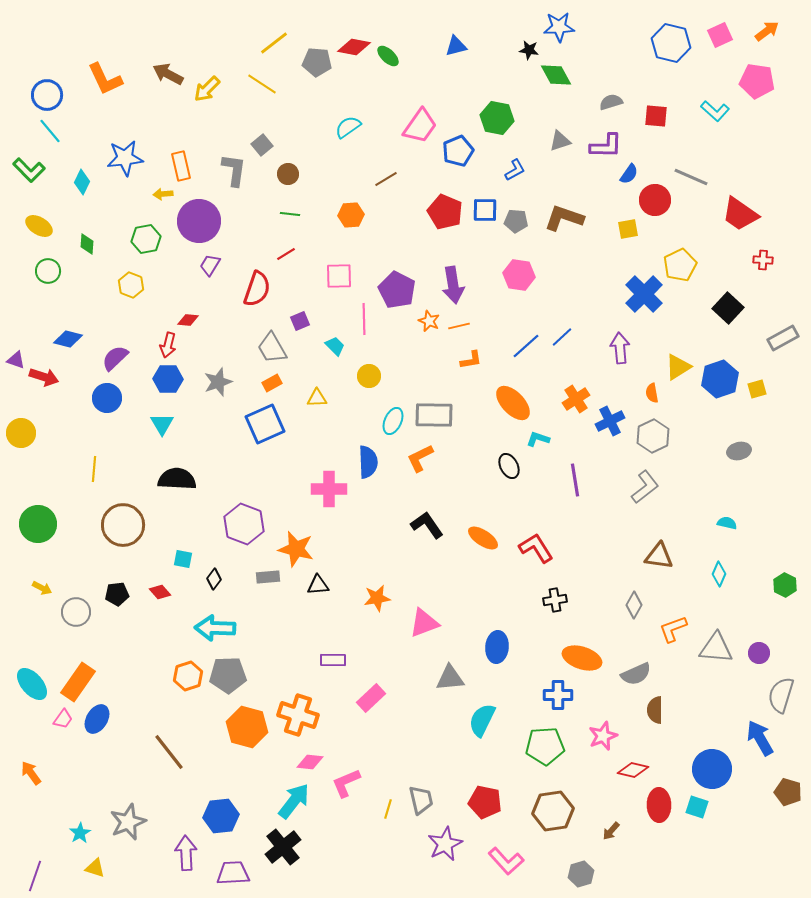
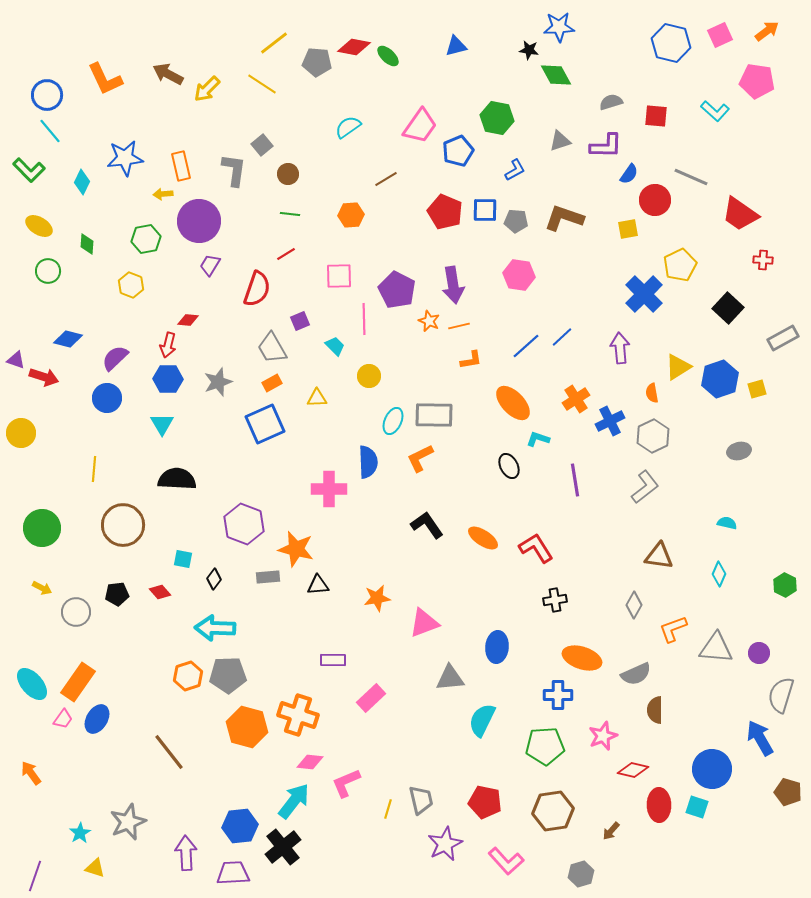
green circle at (38, 524): moved 4 px right, 4 px down
blue hexagon at (221, 816): moved 19 px right, 10 px down
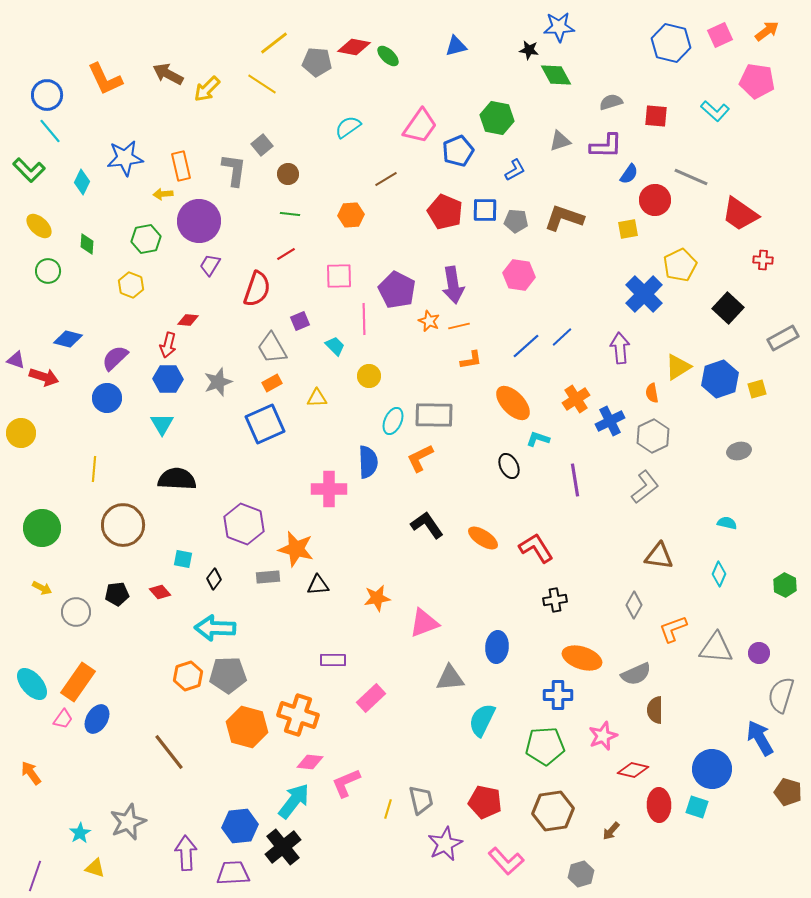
yellow ellipse at (39, 226): rotated 12 degrees clockwise
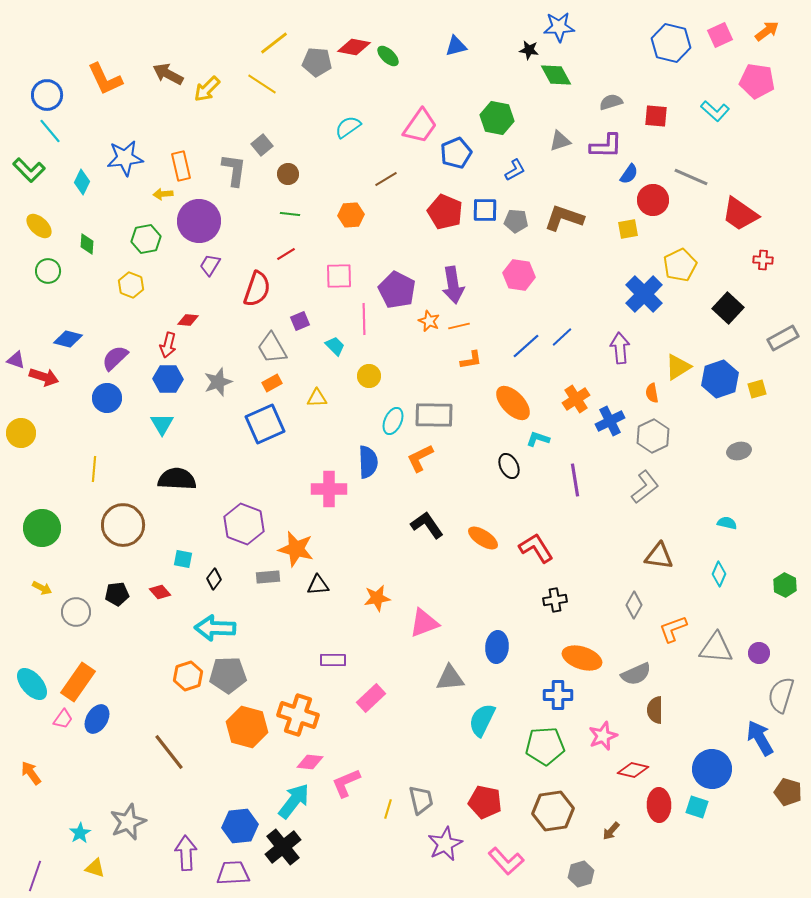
blue pentagon at (458, 151): moved 2 px left, 2 px down
red circle at (655, 200): moved 2 px left
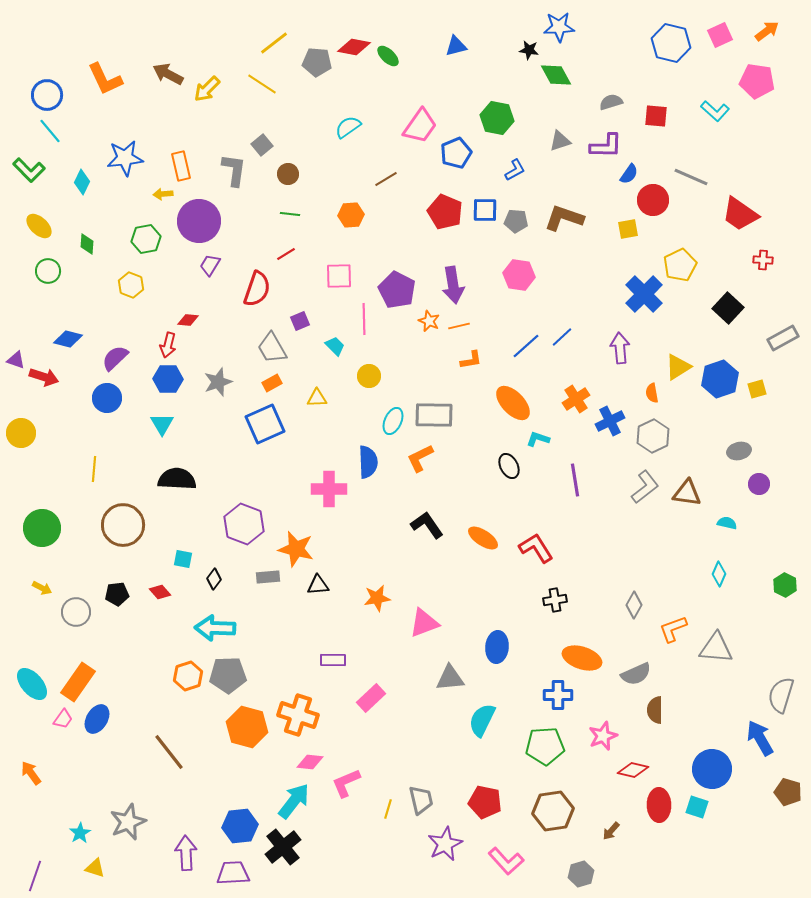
brown triangle at (659, 556): moved 28 px right, 63 px up
purple circle at (759, 653): moved 169 px up
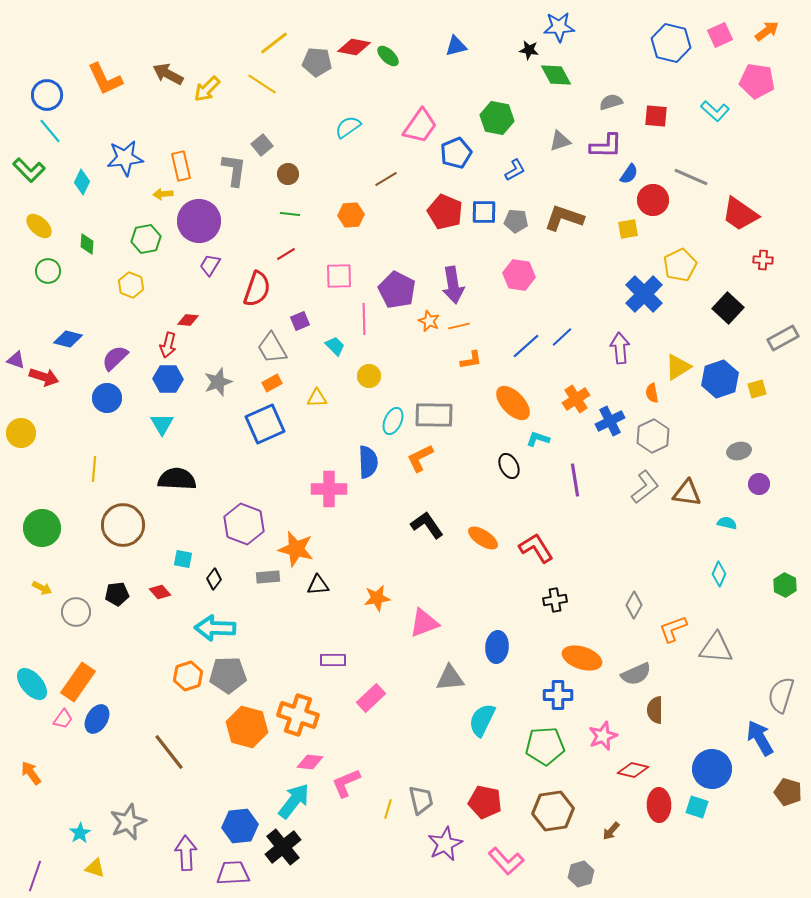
blue square at (485, 210): moved 1 px left, 2 px down
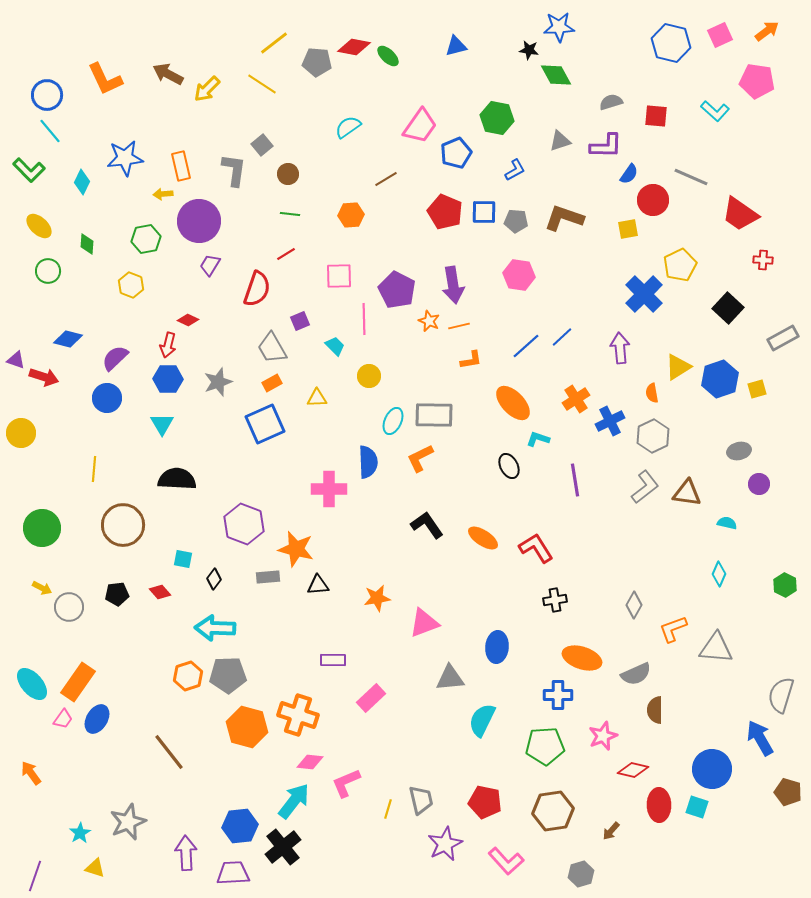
red diamond at (188, 320): rotated 20 degrees clockwise
gray circle at (76, 612): moved 7 px left, 5 px up
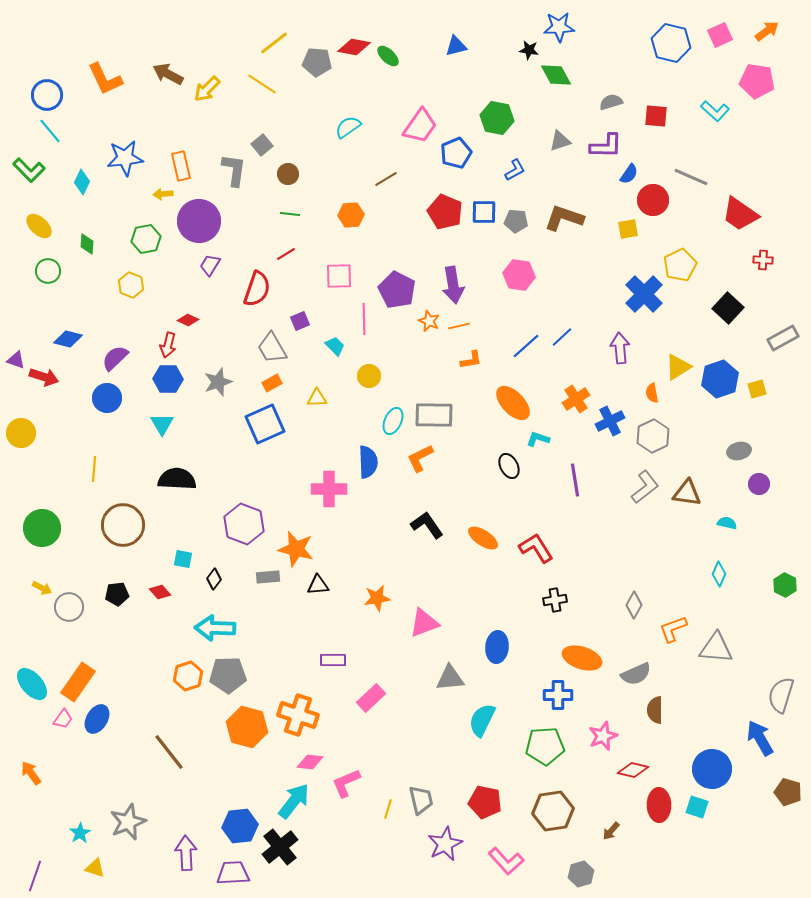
black cross at (283, 847): moved 3 px left
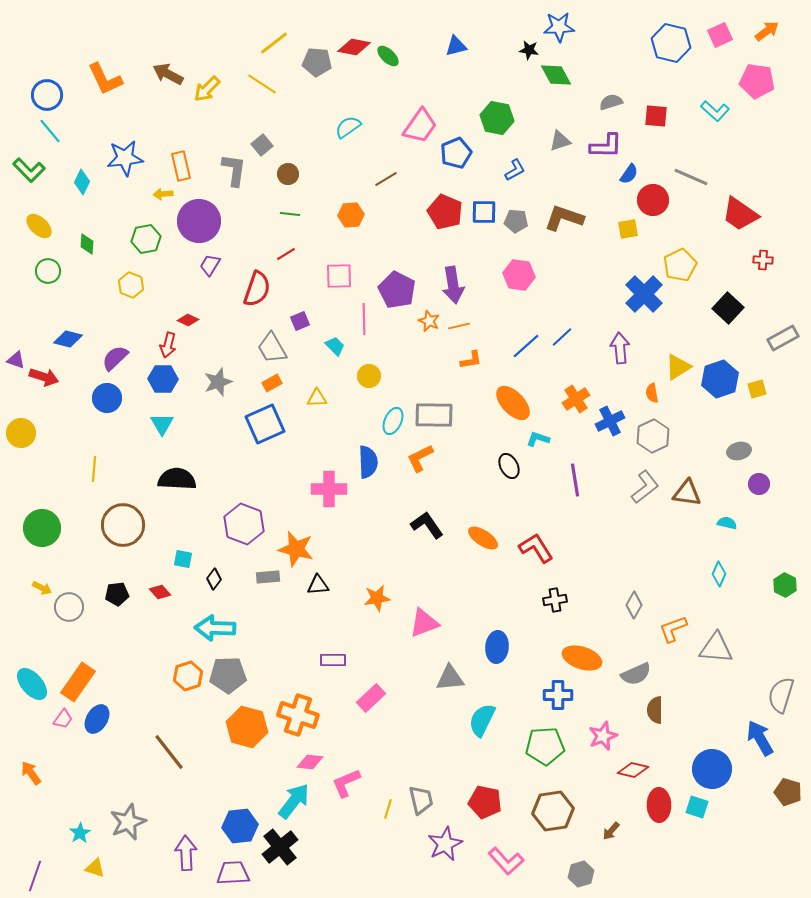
blue hexagon at (168, 379): moved 5 px left
